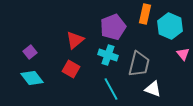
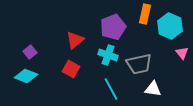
pink triangle: moved 1 px left, 1 px up
gray trapezoid: rotated 64 degrees clockwise
cyan diamond: moved 6 px left, 2 px up; rotated 30 degrees counterclockwise
white triangle: rotated 12 degrees counterclockwise
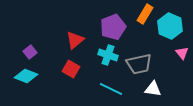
orange rectangle: rotated 18 degrees clockwise
cyan line: rotated 35 degrees counterclockwise
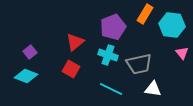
cyan hexagon: moved 2 px right, 1 px up; rotated 15 degrees counterclockwise
red triangle: moved 2 px down
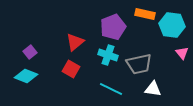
orange rectangle: rotated 72 degrees clockwise
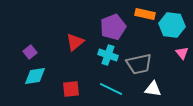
red square: moved 20 px down; rotated 36 degrees counterclockwise
cyan diamond: moved 9 px right; rotated 30 degrees counterclockwise
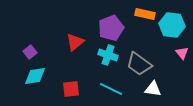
purple pentagon: moved 2 px left, 1 px down
gray trapezoid: rotated 48 degrees clockwise
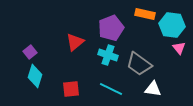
pink triangle: moved 3 px left, 5 px up
cyan diamond: rotated 65 degrees counterclockwise
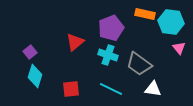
cyan hexagon: moved 1 px left, 3 px up
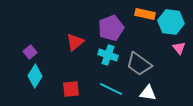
cyan diamond: rotated 15 degrees clockwise
white triangle: moved 5 px left, 4 px down
